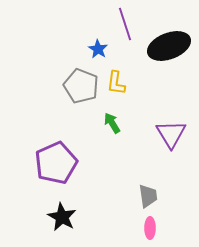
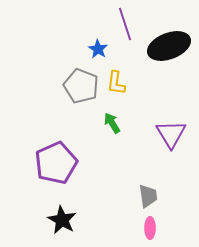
black star: moved 3 px down
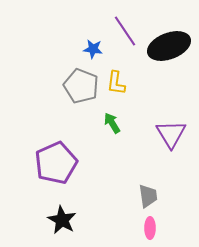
purple line: moved 7 px down; rotated 16 degrees counterclockwise
blue star: moved 5 px left; rotated 24 degrees counterclockwise
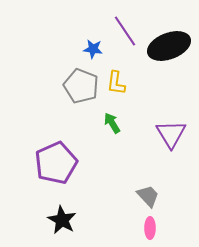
gray trapezoid: rotated 35 degrees counterclockwise
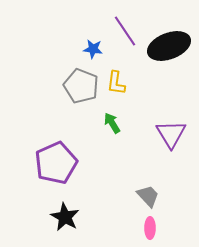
black star: moved 3 px right, 3 px up
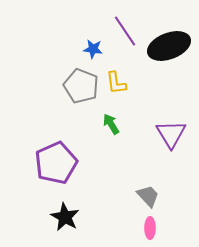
yellow L-shape: rotated 15 degrees counterclockwise
green arrow: moved 1 px left, 1 px down
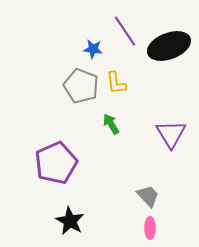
black star: moved 5 px right, 4 px down
